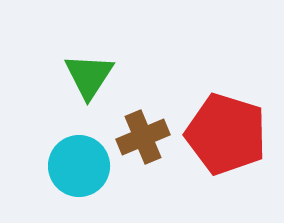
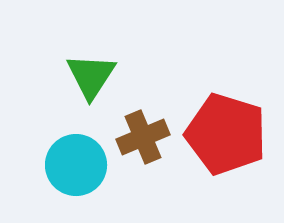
green triangle: moved 2 px right
cyan circle: moved 3 px left, 1 px up
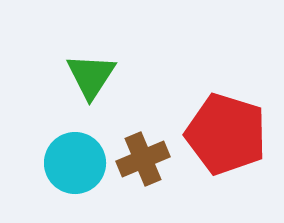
brown cross: moved 22 px down
cyan circle: moved 1 px left, 2 px up
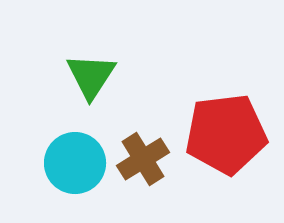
red pentagon: rotated 24 degrees counterclockwise
brown cross: rotated 9 degrees counterclockwise
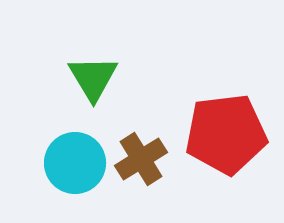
green triangle: moved 2 px right, 2 px down; rotated 4 degrees counterclockwise
brown cross: moved 2 px left
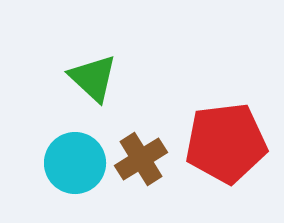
green triangle: rotated 16 degrees counterclockwise
red pentagon: moved 9 px down
